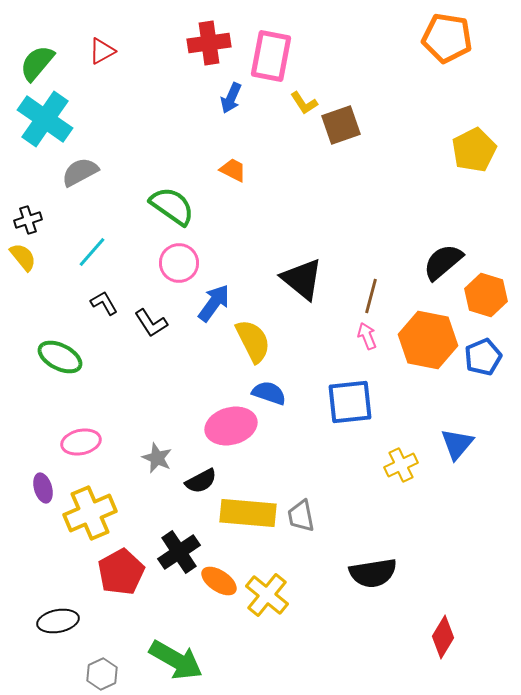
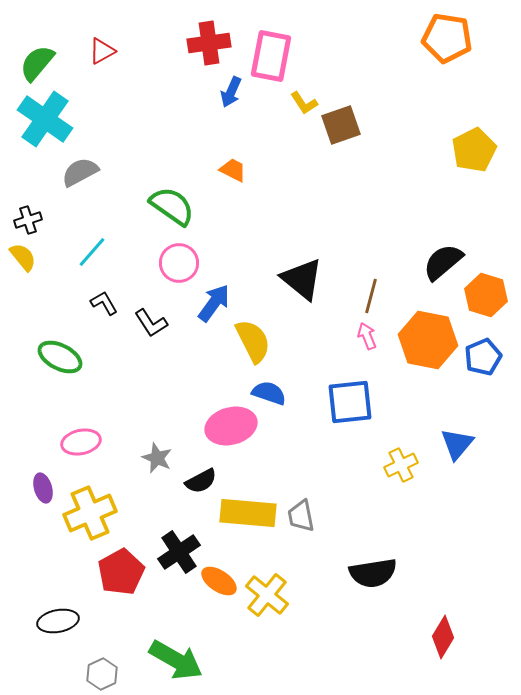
blue arrow at (231, 98): moved 6 px up
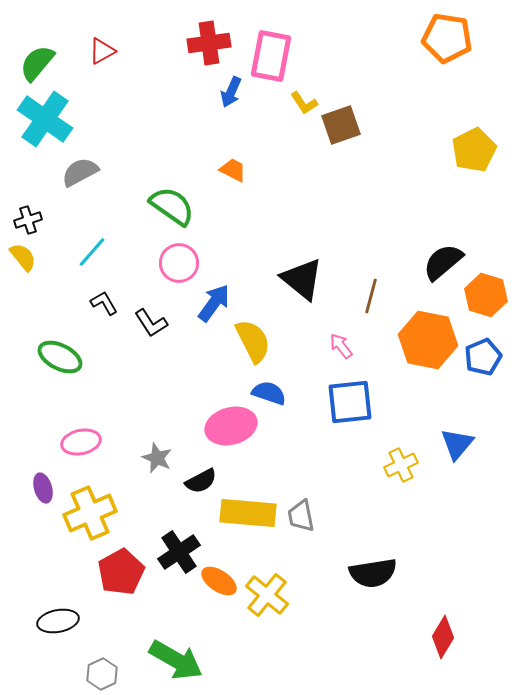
pink arrow at (367, 336): moved 26 px left, 10 px down; rotated 16 degrees counterclockwise
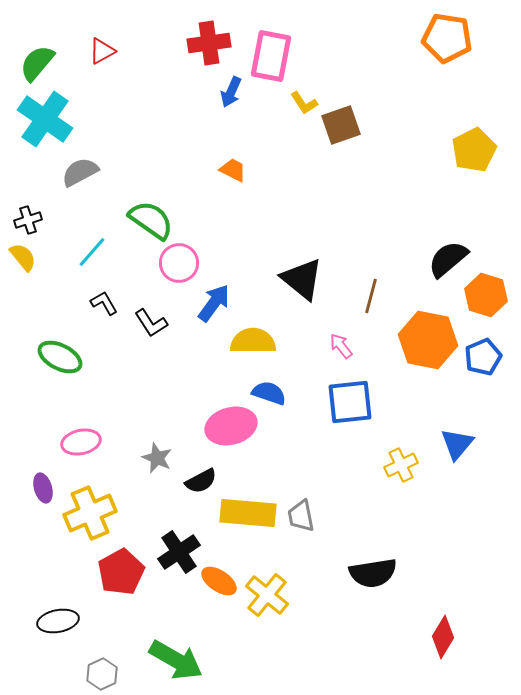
green semicircle at (172, 206): moved 21 px left, 14 px down
black semicircle at (443, 262): moved 5 px right, 3 px up
yellow semicircle at (253, 341): rotated 63 degrees counterclockwise
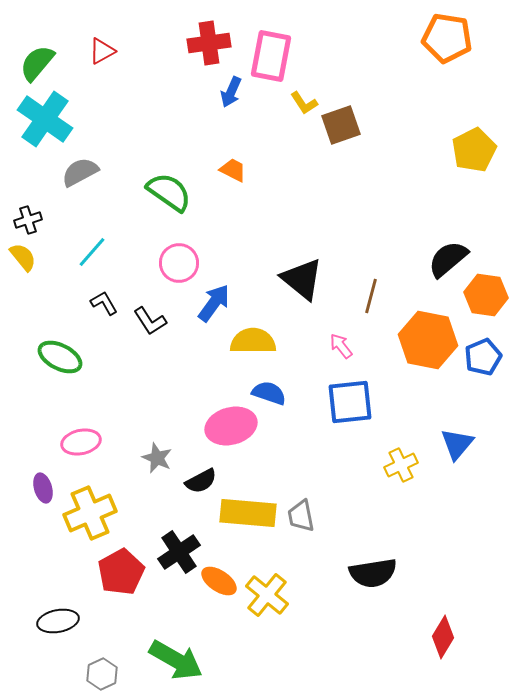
green semicircle at (151, 220): moved 18 px right, 28 px up
orange hexagon at (486, 295): rotated 9 degrees counterclockwise
black L-shape at (151, 323): moved 1 px left, 2 px up
